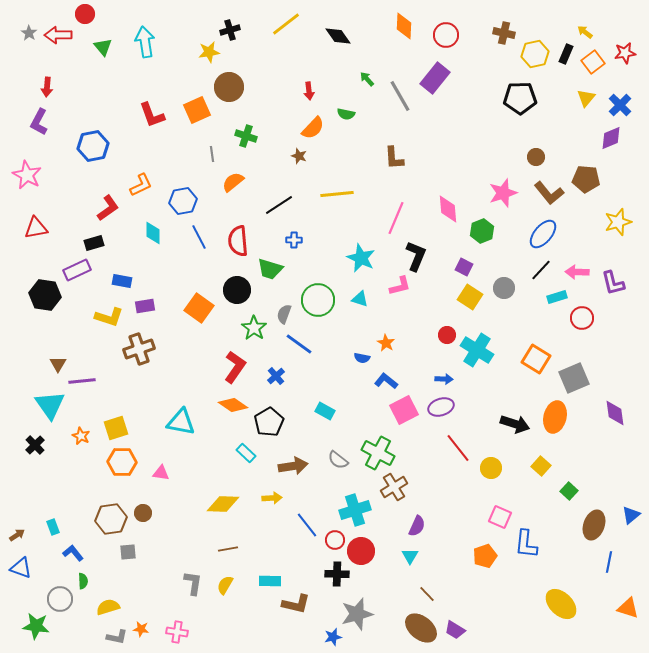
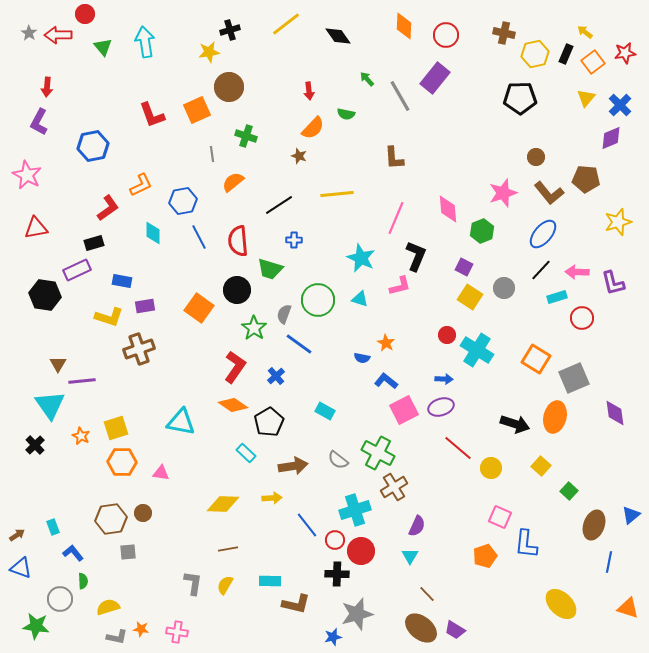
red line at (458, 448): rotated 12 degrees counterclockwise
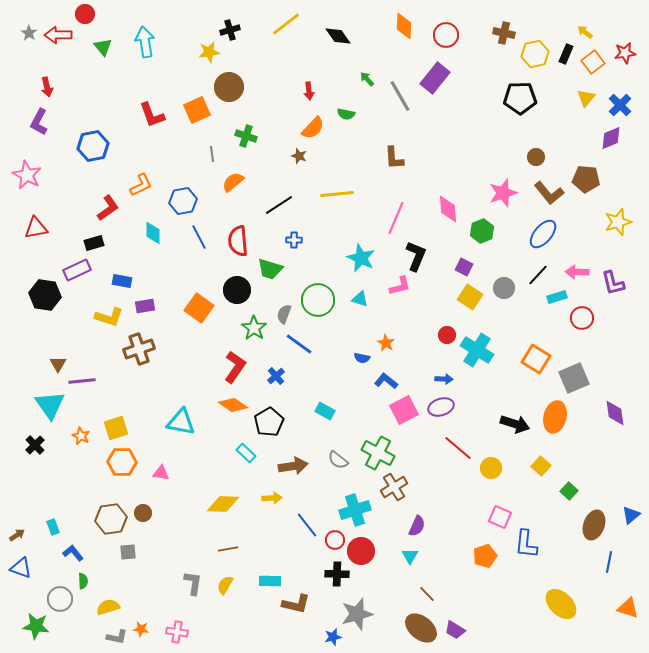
red arrow at (47, 87): rotated 18 degrees counterclockwise
black line at (541, 270): moved 3 px left, 5 px down
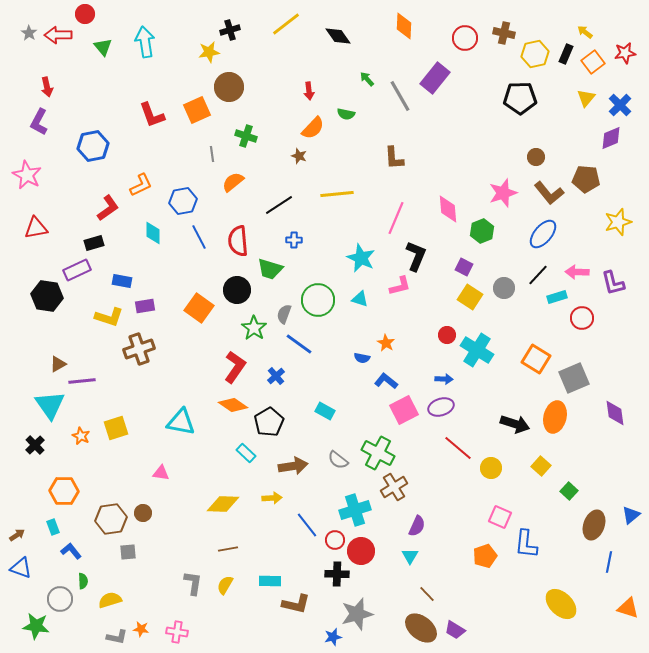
red circle at (446, 35): moved 19 px right, 3 px down
black hexagon at (45, 295): moved 2 px right, 1 px down
brown triangle at (58, 364): rotated 30 degrees clockwise
orange hexagon at (122, 462): moved 58 px left, 29 px down
blue L-shape at (73, 553): moved 2 px left, 2 px up
yellow semicircle at (108, 607): moved 2 px right, 7 px up
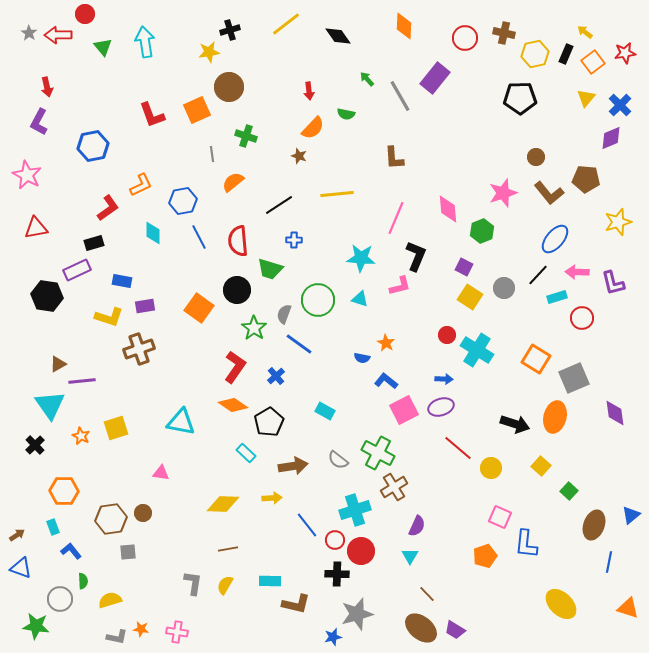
blue ellipse at (543, 234): moved 12 px right, 5 px down
cyan star at (361, 258): rotated 20 degrees counterclockwise
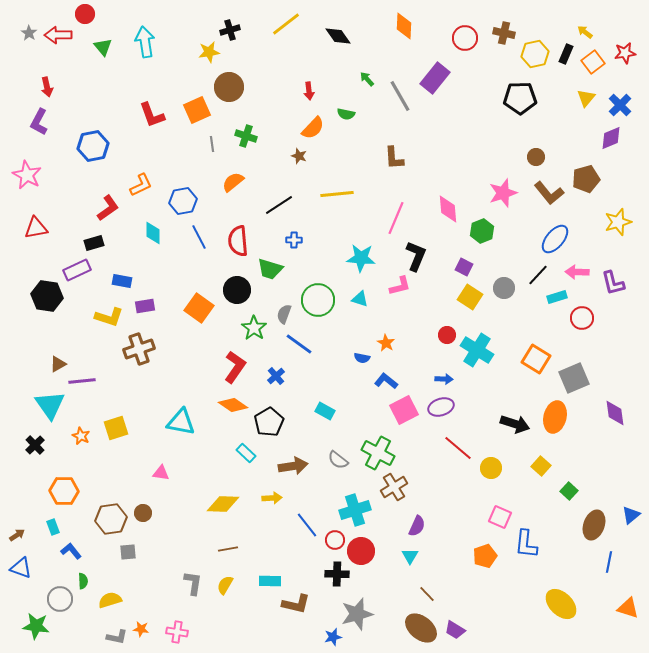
gray line at (212, 154): moved 10 px up
brown pentagon at (586, 179): rotated 20 degrees counterclockwise
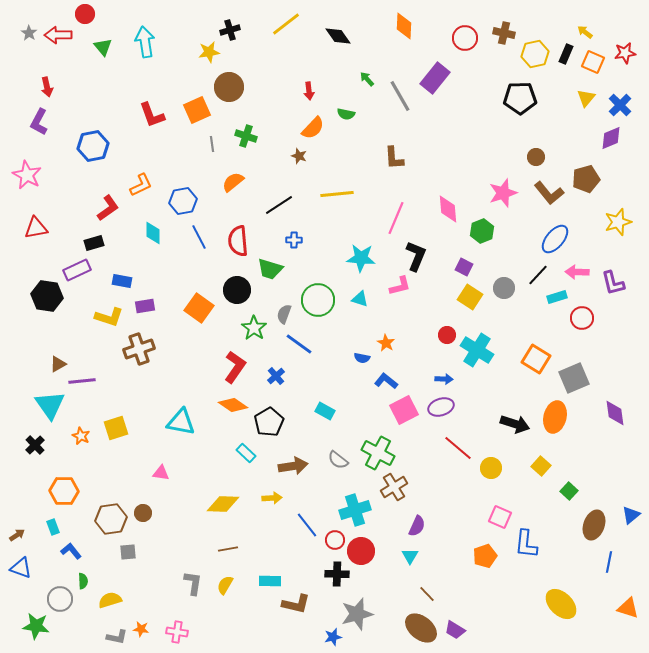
orange square at (593, 62): rotated 30 degrees counterclockwise
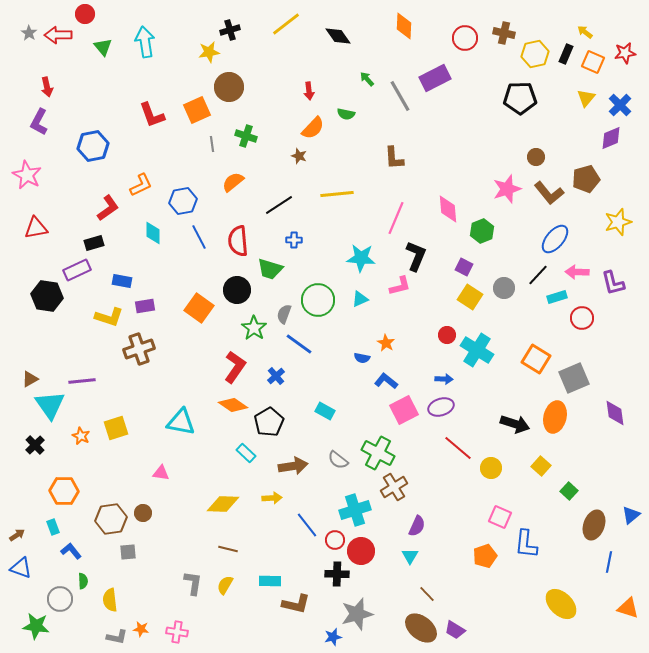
purple rectangle at (435, 78): rotated 24 degrees clockwise
pink star at (503, 193): moved 4 px right, 4 px up
cyan triangle at (360, 299): rotated 42 degrees counterclockwise
brown triangle at (58, 364): moved 28 px left, 15 px down
brown line at (228, 549): rotated 24 degrees clockwise
yellow semicircle at (110, 600): rotated 80 degrees counterclockwise
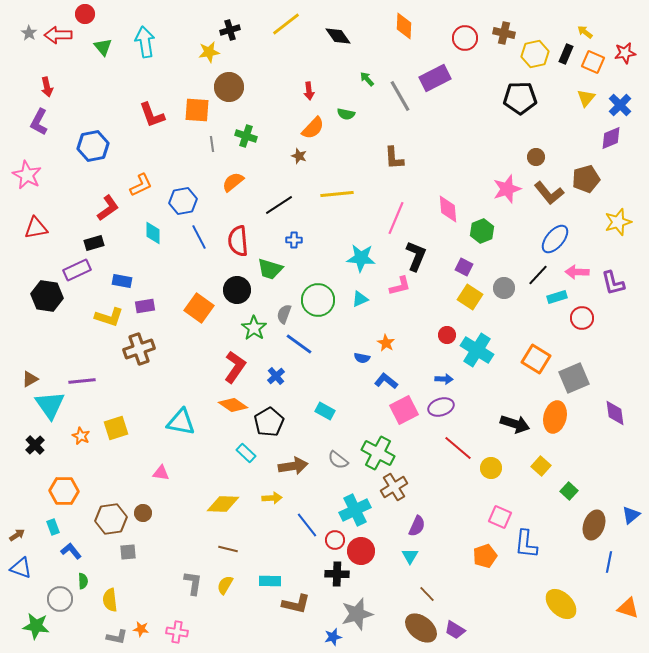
orange square at (197, 110): rotated 28 degrees clockwise
cyan cross at (355, 510): rotated 8 degrees counterclockwise
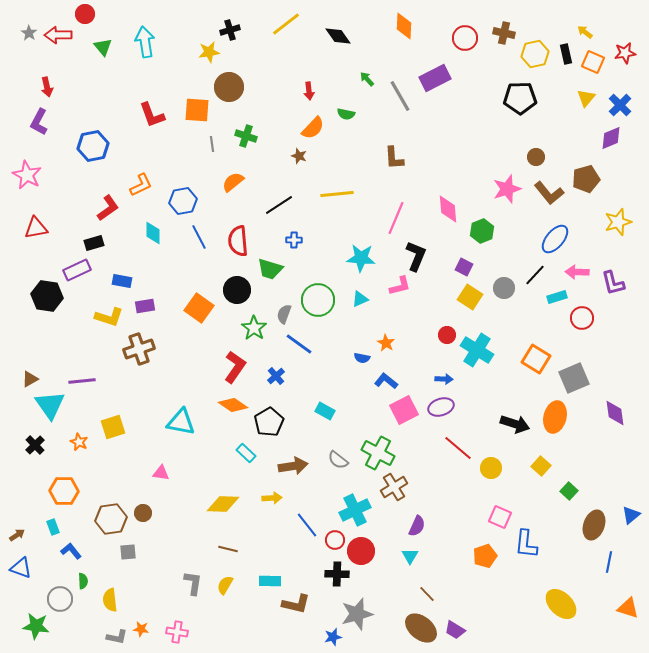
black rectangle at (566, 54): rotated 36 degrees counterclockwise
black line at (538, 275): moved 3 px left
yellow square at (116, 428): moved 3 px left, 1 px up
orange star at (81, 436): moved 2 px left, 6 px down
